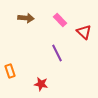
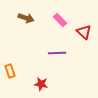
brown arrow: rotated 14 degrees clockwise
purple line: rotated 66 degrees counterclockwise
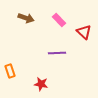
pink rectangle: moved 1 px left
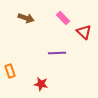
pink rectangle: moved 4 px right, 2 px up
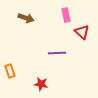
pink rectangle: moved 3 px right, 3 px up; rotated 32 degrees clockwise
red triangle: moved 2 px left
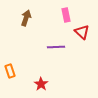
brown arrow: rotated 91 degrees counterclockwise
purple line: moved 1 px left, 6 px up
red star: rotated 24 degrees clockwise
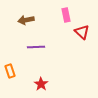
brown arrow: moved 2 px down; rotated 119 degrees counterclockwise
purple line: moved 20 px left
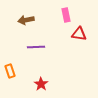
red triangle: moved 3 px left, 2 px down; rotated 35 degrees counterclockwise
